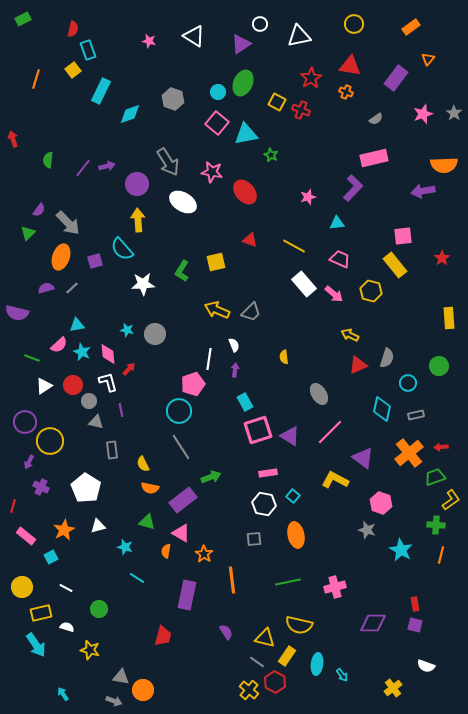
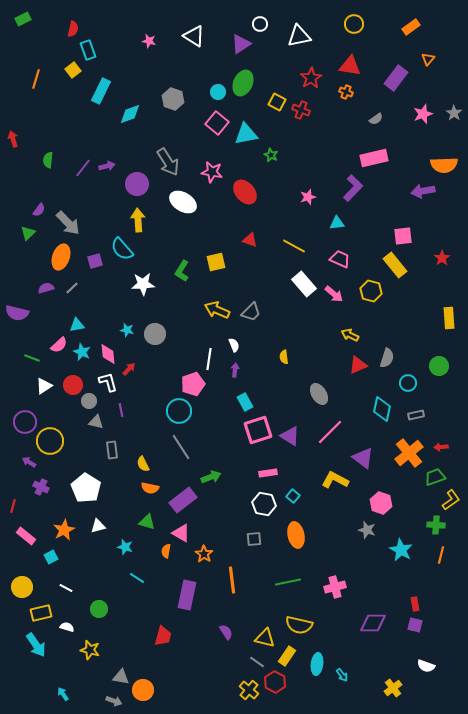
purple arrow at (29, 462): rotated 96 degrees clockwise
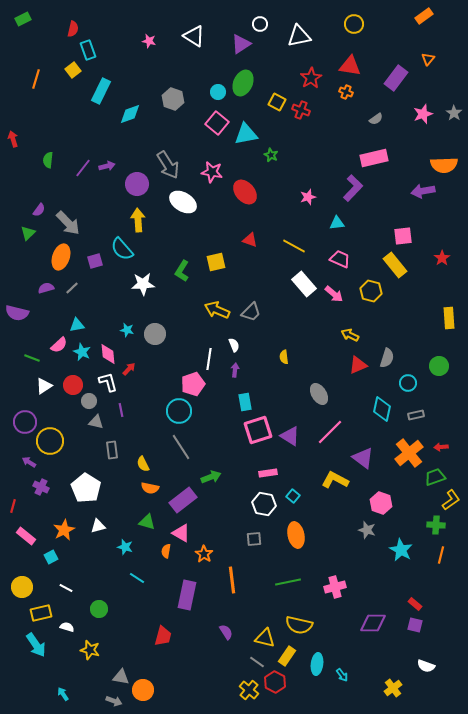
orange rectangle at (411, 27): moved 13 px right, 11 px up
gray arrow at (168, 162): moved 3 px down
cyan rectangle at (245, 402): rotated 18 degrees clockwise
red rectangle at (415, 604): rotated 40 degrees counterclockwise
